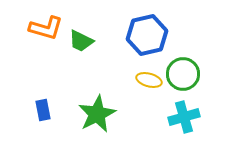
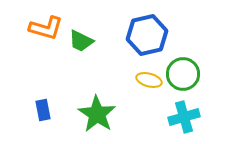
green star: rotated 12 degrees counterclockwise
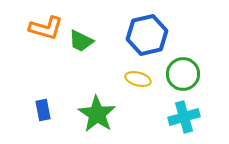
yellow ellipse: moved 11 px left, 1 px up
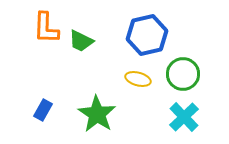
orange L-shape: rotated 76 degrees clockwise
blue rectangle: rotated 40 degrees clockwise
cyan cross: rotated 28 degrees counterclockwise
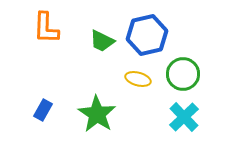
green trapezoid: moved 21 px right
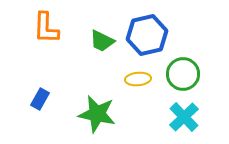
yellow ellipse: rotated 20 degrees counterclockwise
blue rectangle: moved 3 px left, 11 px up
green star: rotated 21 degrees counterclockwise
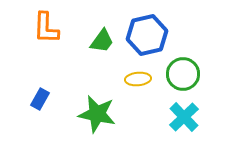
green trapezoid: rotated 80 degrees counterclockwise
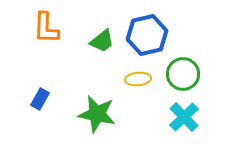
green trapezoid: rotated 16 degrees clockwise
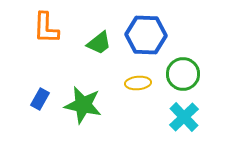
blue hexagon: moved 1 px left; rotated 15 degrees clockwise
green trapezoid: moved 3 px left, 2 px down
yellow ellipse: moved 4 px down
green star: moved 14 px left, 9 px up
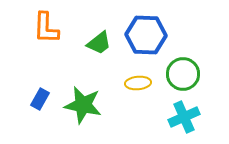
cyan cross: rotated 20 degrees clockwise
